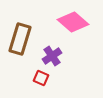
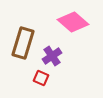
brown rectangle: moved 3 px right, 4 px down
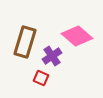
pink diamond: moved 4 px right, 14 px down
brown rectangle: moved 2 px right, 1 px up
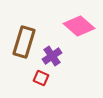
pink diamond: moved 2 px right, 10 px up
brown rectangle: moved 1 px left
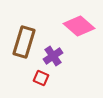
purple cross: moved 1 px right
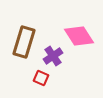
pink diamond: moved 10 px down; rotated 16 degrees clockwise
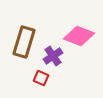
pink diamond: rotated 36 degrees counterclockwise
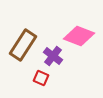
brown rectangle: moved 1 px left, 3 px down; rotated 16 degrees clockwise
purple cross: rotated 18 degrees counterclockwise
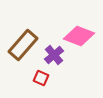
brown rectangle: rotated 8 degrees clockwise
purple cross: moved 1 px right, 1 px up; rotated 12 degrees clockwise
